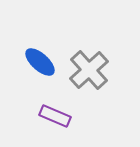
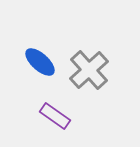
purple rectangle: rotated 12 degrees clockwise
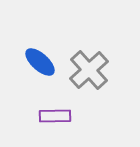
purple rectangle: rotated 36 degrees counterclockwise
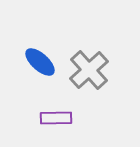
purple rectangle: moved 1 px right, 2 px down
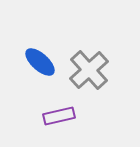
purple rectangle: moved 3 px right, 2 px up; rotated 12 degrees counterclockwise
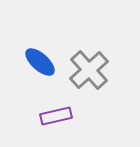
purple rectangle: moved 3 px left
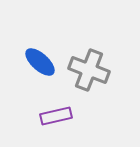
gray cross: rotated 27 degrees counterclockwise
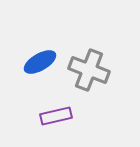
blue ellipse: rotated 72 degrees counterclockwise
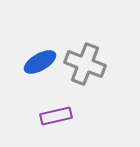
gray cross: moved 4 px left, 6 px up
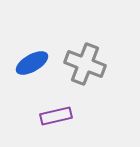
blue ellipse: moved 8 px left, 1 px down
